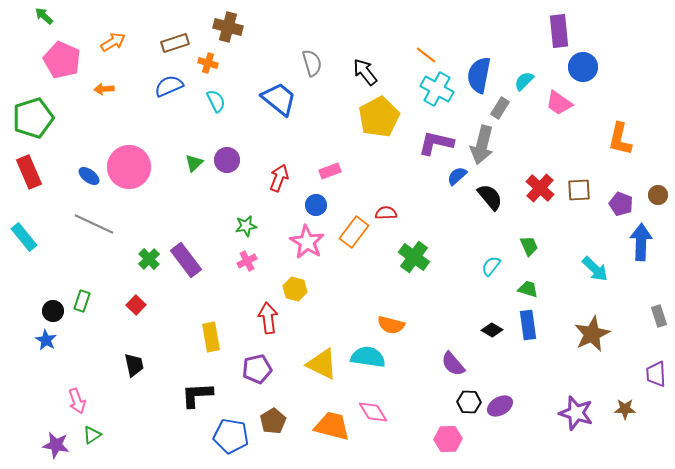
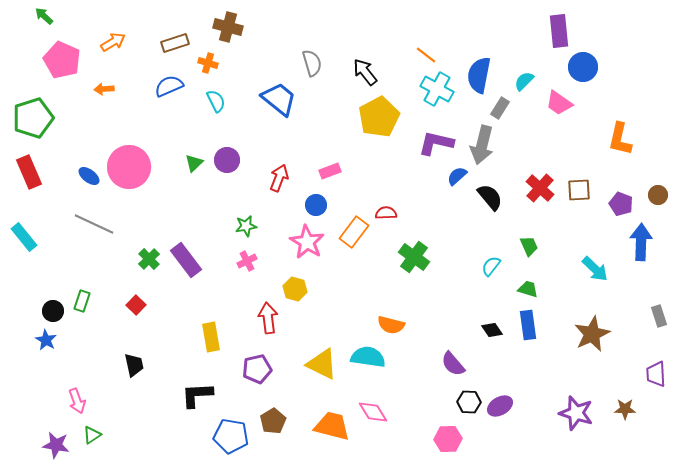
black diamond at (492, 330): rotated 25 degrees clockwise
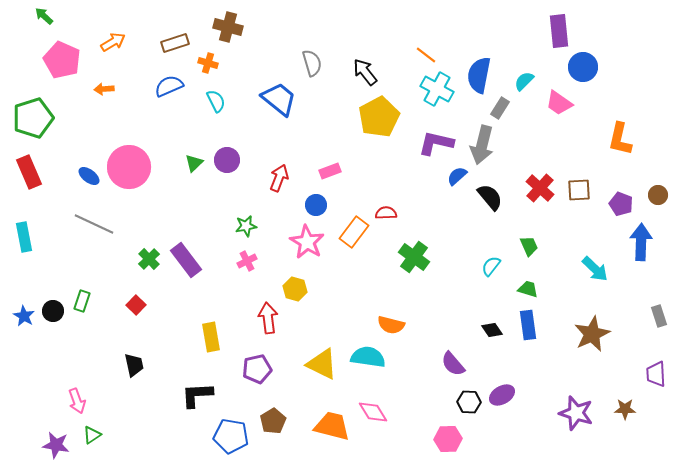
cyan rectangle at (24, 237): rotated 28 degrees clockwise
blue star at (46, 340): moved 22 px left, 24 px up
purple ellipse at (500, 406): moved 2 px right, 11 px up
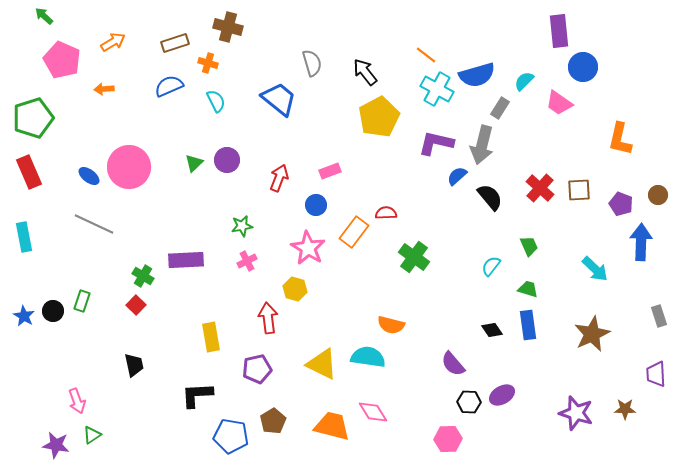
blue semicircle at (479, 75): moved 2 px left; rotated 117 degrees counterclockwise
green star at (246, 226): moved 4 px left
pink star at (307, 242): moved 1 px right, 6 px down
green cross at (149, 259): moved 6 px left, 17 px down; rotated 15 degrees counterclockwise
purple rectangle at (186, 260): rotated 56 degrees counterclockwise
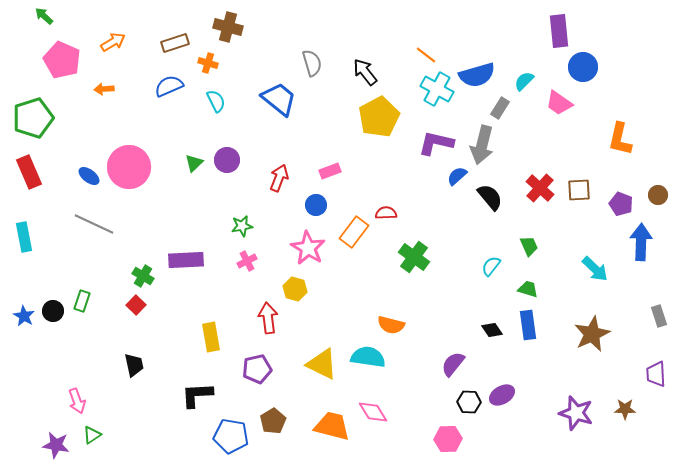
purple semicircle at (453, 364): rotated 80 degrees clockwise
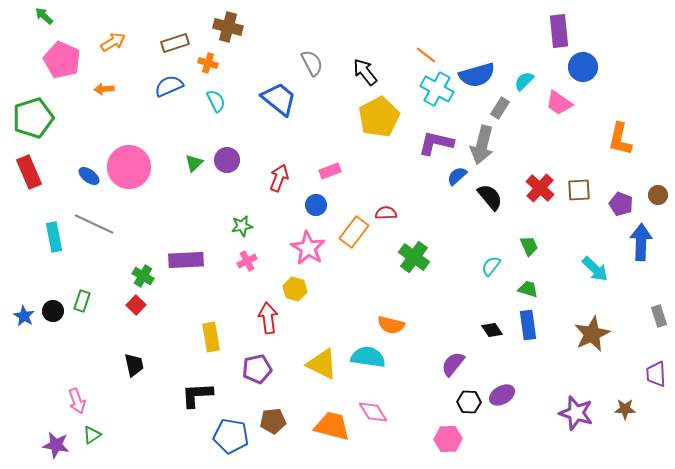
gray semicircle at (312, 63): rotated 12 degrees counterclockwise
cyan rectangle at (24, 237): moved 30 px right
brown pentagon at (273, 421): rotated 25 degrees clockwise
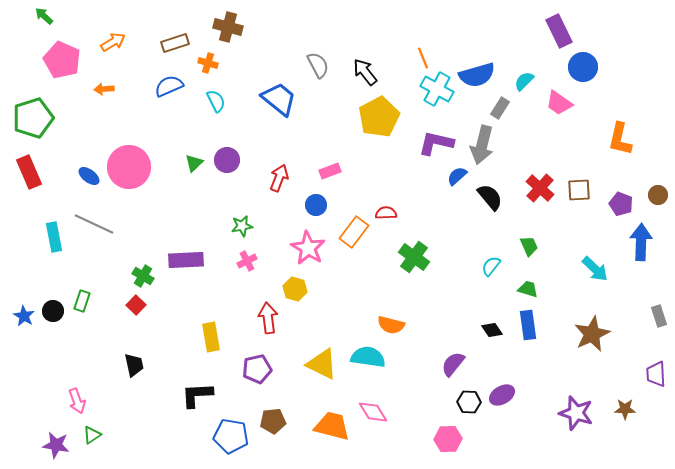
purple rectangle at (559, 31): rotated 20 degrees counterclockwise
orange line at (426, 55): moved 3 px left, 3 px down; rotated 30 degrees clockwise
gray semicircle at (312, 63): moved 6 px right, 2 px down
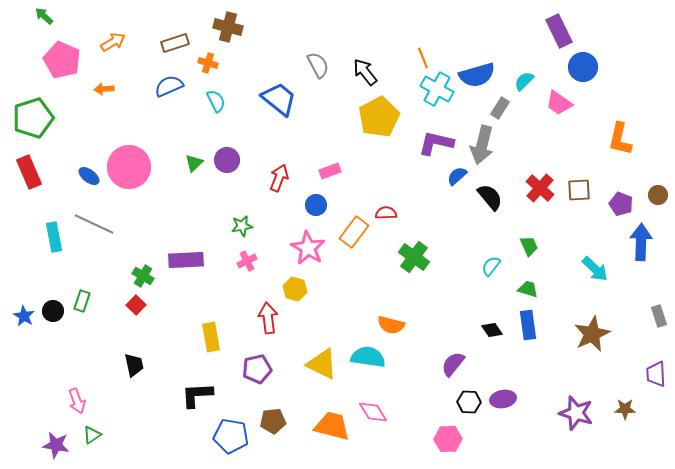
purple ellipse at (502, 395): moved 1 px right, 4 px down; rotated 20 degrees clockwise
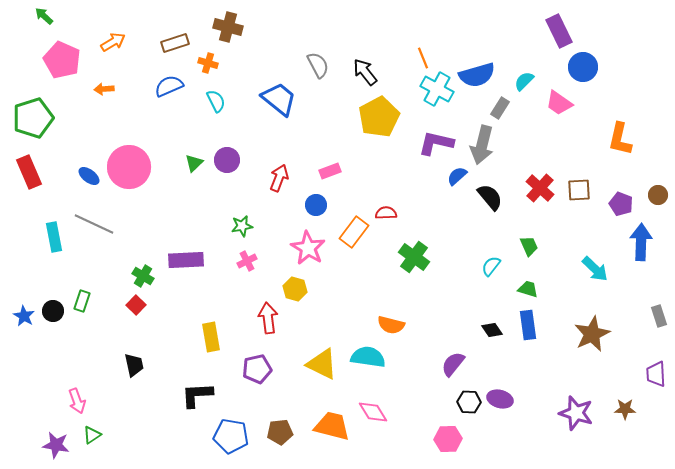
purple ellipse at (503, 399): moved 3 px left; rotated 25 degrees clockwise
brown pentagon at (273, 421): moved 7 px right, 11 px down
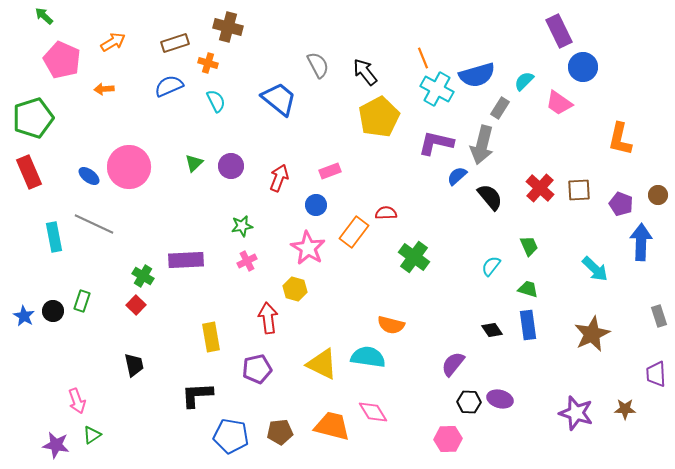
purple circle at (227, 160): moved 4 px right, 6 px down
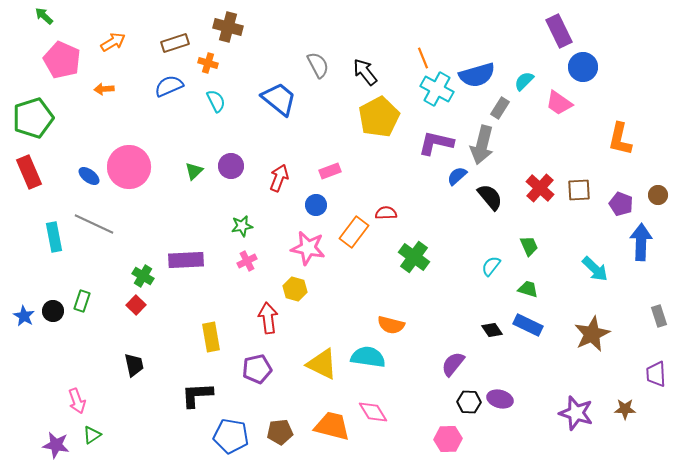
green triangle at (194, 163): moved 8 px down
pink star at (308, 248): rotated 20 degrees counterclockwise
blue rectangle at (528, 325): rotated 56 degrees counterclockwise
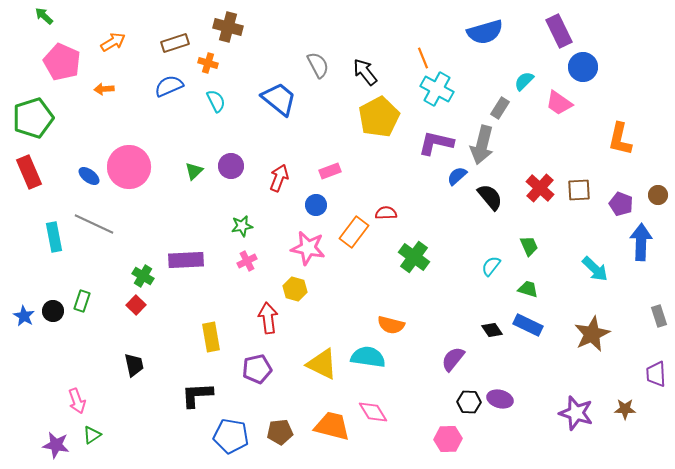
pink pentagon at (62, 60): moved 2 px down
blue semicircle at (477, 75): moved 8 px right, 43 px up
purple semicircle at (453, 364): moved 5 px up
